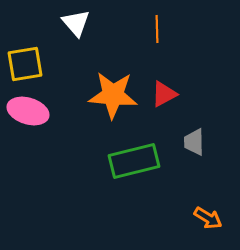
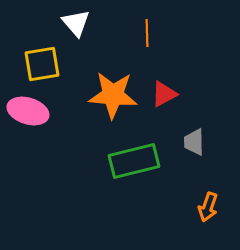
orange line: moved 10 px left, 4 px down
yellow square: moved 17 px right
orange arrow: moved 11 px up; rotated 76 degrees clockwise
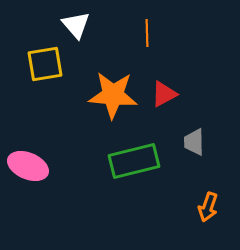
white triangle: moved 2 px down
yellow square: moved 3 px right
pink ellipse: moved 55 px down; rotated 6 degrees clockwise
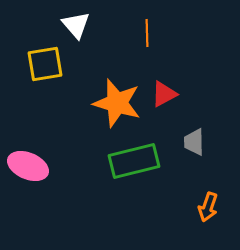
orange star: moved 4 px right, 8 px down; rotated 12 degrees clockwise
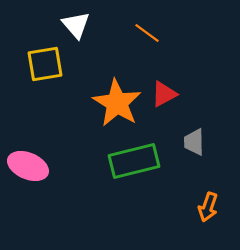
orange line: rotated 52 degrees counterclockwise
orange star: rotated 15 degrees clockwise
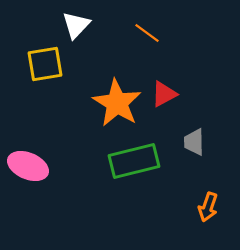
white triangle: rotated 24 degrees clockwise
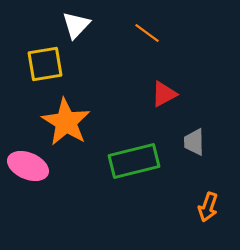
orange star: moved 51 px left, 19 px down
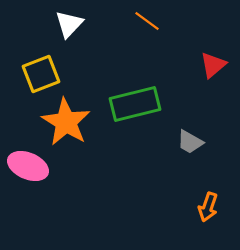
white triangle: moved 7 px left, 1 px up
orange line: moved 12 px up
yellow square: moved 4 px left, 10 px down; rotated 12 degrees counterclockwise
red triangle: moved 49 px right, 29 px up; rotated 12 degrees counterclockwise
gray trapezoid: moved 4 px left; rotated 60 degrees counterclockwise
green rectangle: moved 1 px right, 57 px up
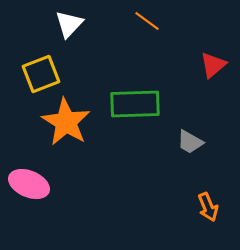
green rectangle: rotated 12 degrees clockwise
pink ellipse: moved 1 px right, 18 px down
orange arrow: rotated 40 degrees counterclockwise
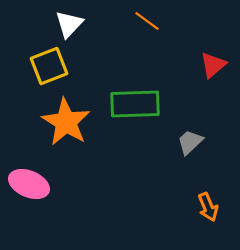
yellow square: moved 8 px right, 8 px up
gray trapezoid: rotated 108 degrees clockwise
